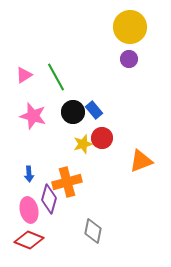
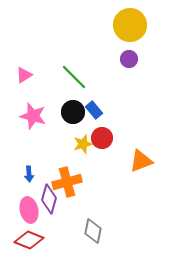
yellow circle: moved 2 px up
green line: moved 18 px right; rotated 16 degrees counterclockwise
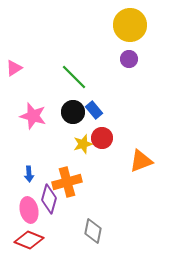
pink triangle: moved 10 px left, 7 px up
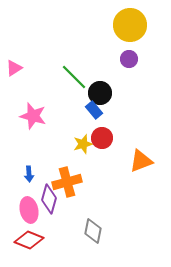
black circle: moved 27 px right, 19 px up
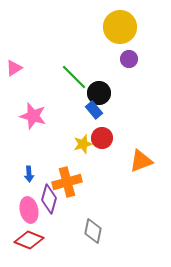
yellow circle: moved 10 px left, 2 px down
black circle: moved 1 px left
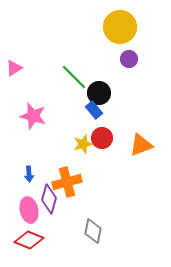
orange triangle: moved 16 px up
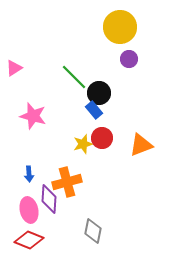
purple diamond: rotated 12 degrees counterclockwise
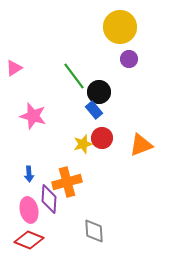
green line: moved 1 px up; rotated 8 degrees clockwise
black circle: moved 1 px up
gray diamond: moved 1 px right; rotated 15 degrees counterclockwise
